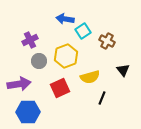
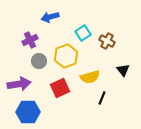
blue arrow: moved 15 px left, 2 px up; rotated 24 degrees counterclockwise
cyan square: moved 2 px down
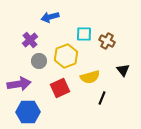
cyan square: moved 1 px right, 1 px down; rotated 35 degrees clockwise
purple cross: rotated 14 degrees counterclockwise
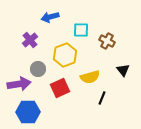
cyan square: moved 3 px left, 4 px up
yellow hexagon: moved 1 px left, 1 px up
gray circle: moved 1 px left, 8 px down
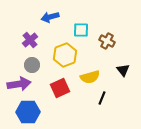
gray circle: moved 6 px left, 4 px up
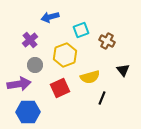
cyan square: rotated 21 degrees counterclockwise
gray circle: moved 3 px right
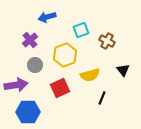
blue arrow: moved 3 px left
yellow semicircle: moved 2 px up
purple arrow: moved 3 px left, 1 px down
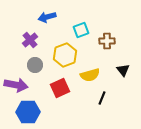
brown cross: rotated 28 degrees counterclockwise
purple arrow: rotated 20 degrees clockwise
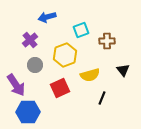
purple arrow: rotated 45 degrees clockwise
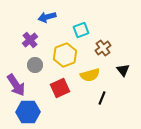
brown cross: moved 4 px left, 7 px down; rotated 35 degrees counterclockwise
